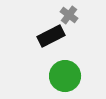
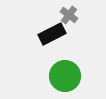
black rectangle: moved 1 px right, 2 px up
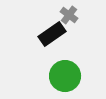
black rectangle: rotated 8 degrees counterclockwise
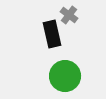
black rectangle: rotated 68 degrees counterclockwise
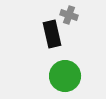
gray cross: rotated 18 degrees counterclockwise
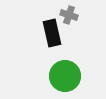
black rectangle: moved 1 px up
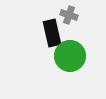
green circle: moved 5 px right, 20 px up
